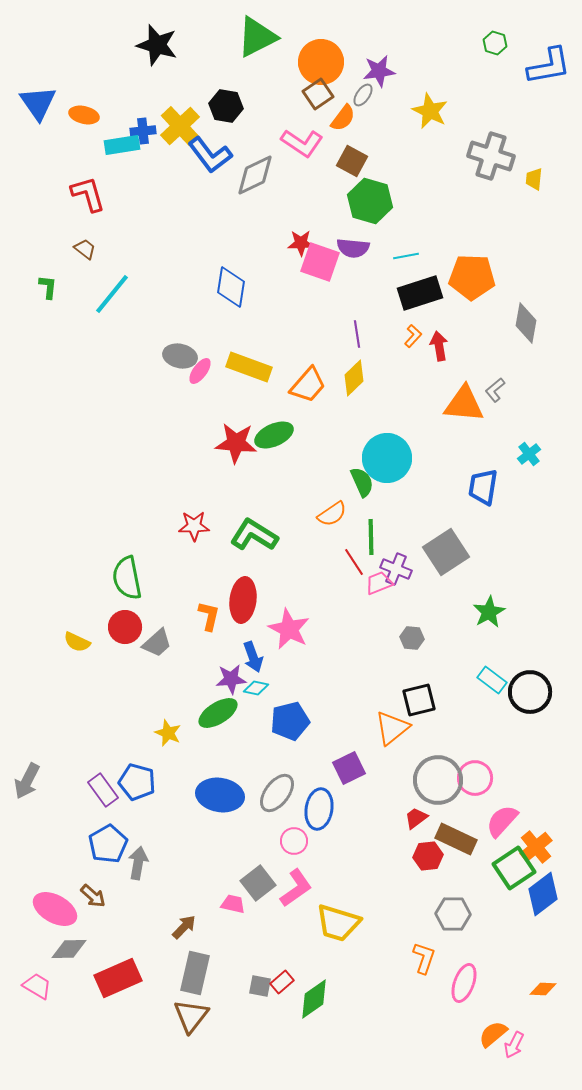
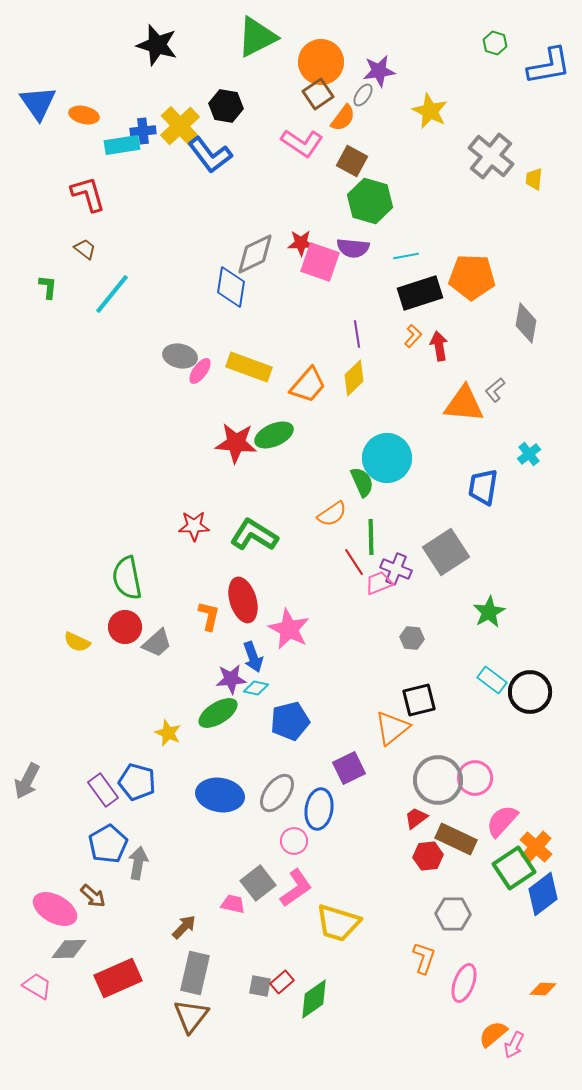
gray cross at (491, 156): rotated 21 degrees clockwise
gray diamond at (255, 175): moved 79 px down
red ellipse at (243, 600): rotated 24 degrees counterclockwise
orange cross at (536, 847): rotated 8 degrees counterclockwise
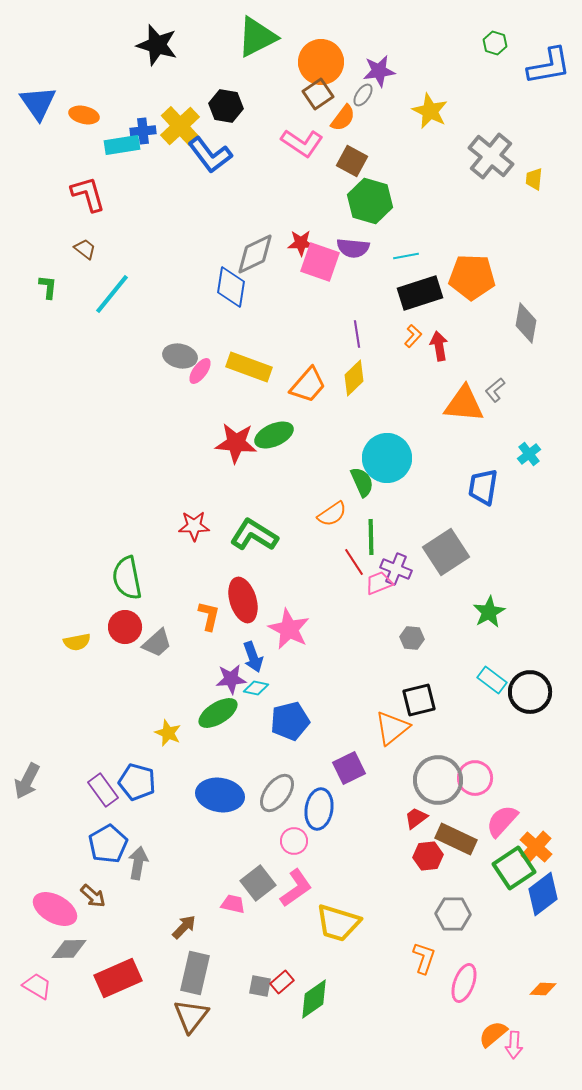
yellow semicircle at (77, 642): rotated 36 degrees counterclockwise
pink arrow at (514, 1045): rotated 24 degrees counterclockwise
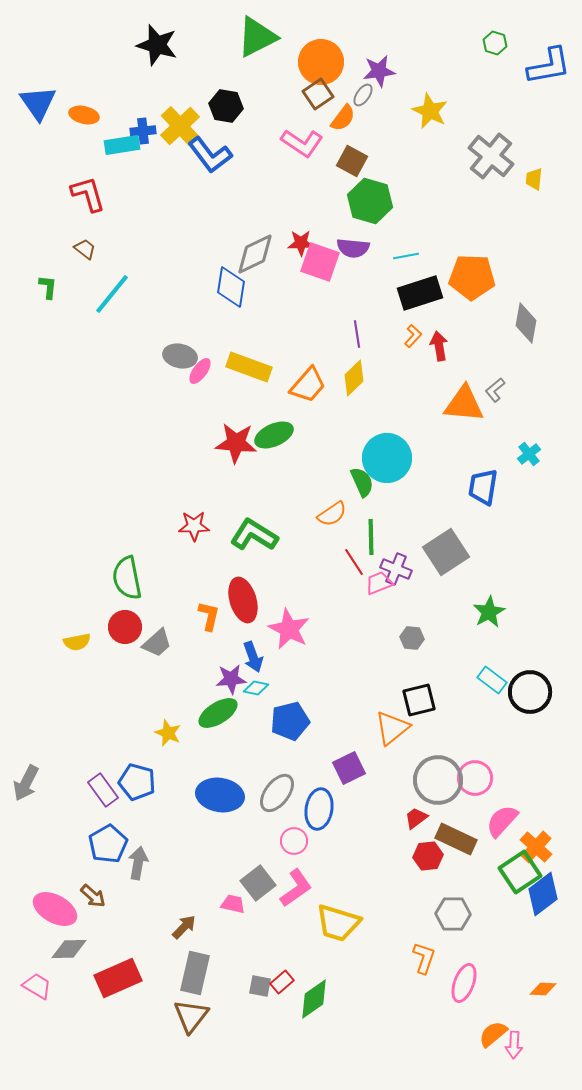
gray arrow at (27, 781): moved 1 px left, 2 px down
green square at (514, 868): moved 6 px right, 4 px down
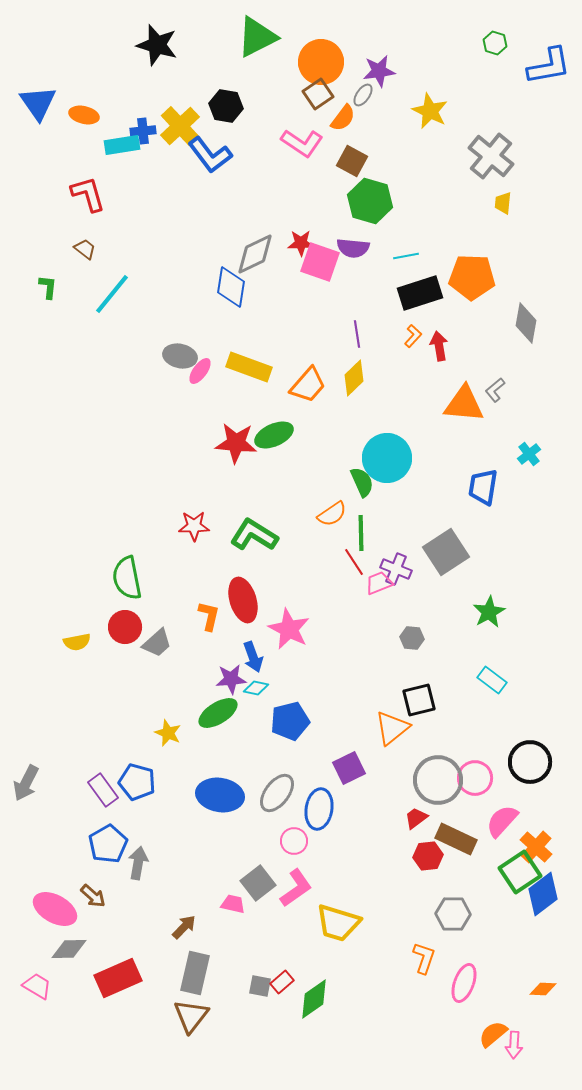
yellow trapezoid at (534, 179): moved 31 px left, 24 px down
green line at (371, 537): moved 10 px left, 4 px up
black circle at (530, 692): moved 70 px down
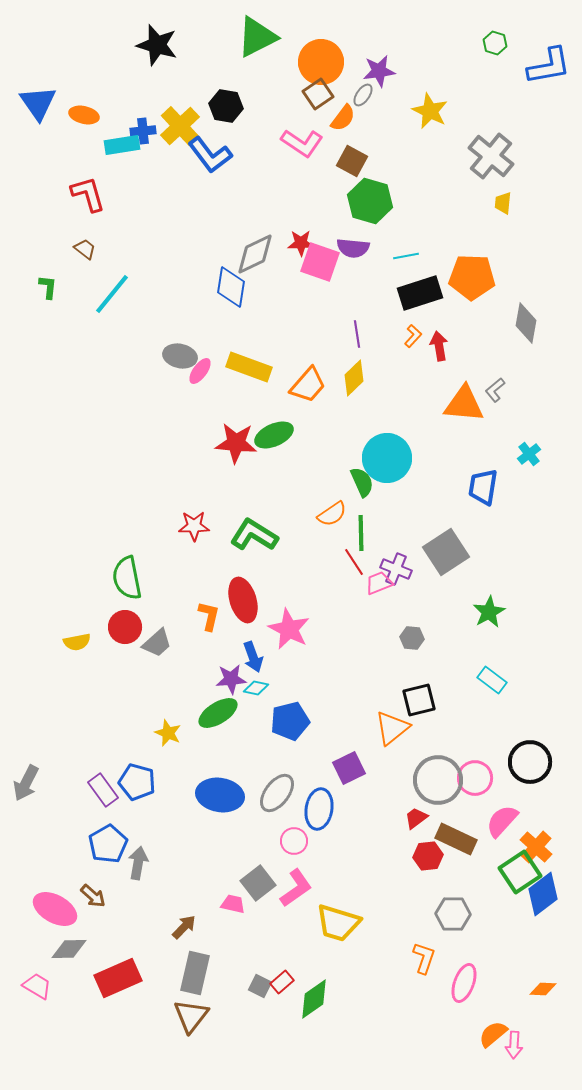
gray square at (260, 986): rotated 15 degrees clockwise
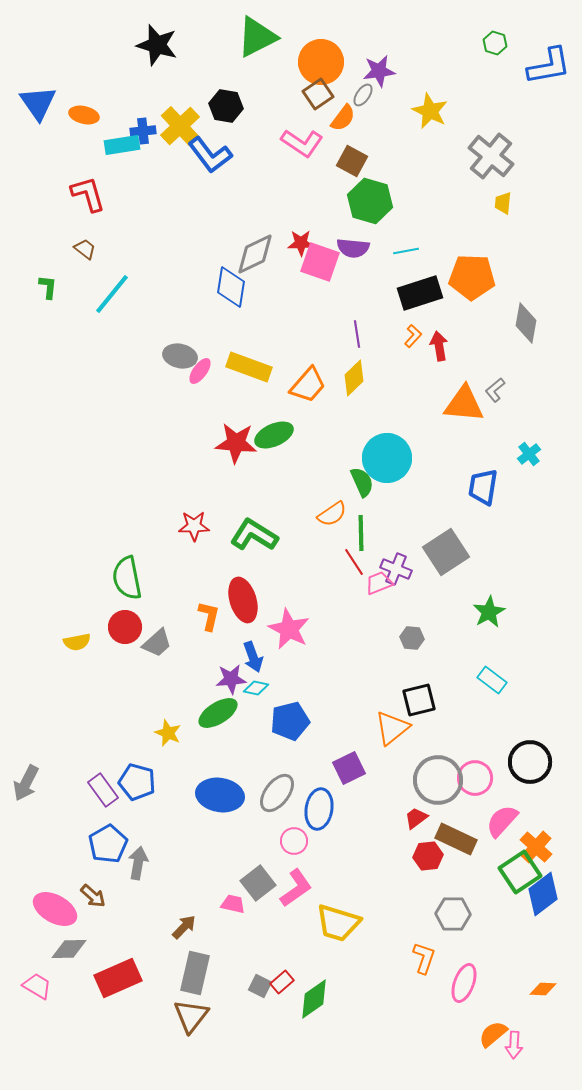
cyan line at (406, 256): moved 5 px up
